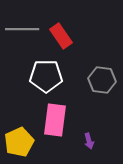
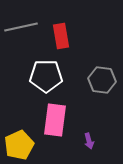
gray line: moved 1 px left, 2 px up; rotated 12 degrees counterclockwise
red rectangle: rotated 25 degrees clockwise
yellow pentagon: moved 3 px down
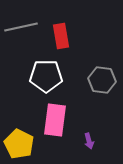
yellow pentagon: moved 1 px up; rotated 20 degrees counterclockwise
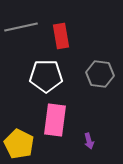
gray hexagon: moved 2 px left, 6 px up
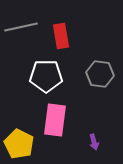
purple arrow: moved 5 px right, 1 px down
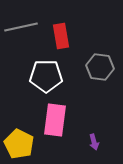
gray hexagon: moved 7 px up
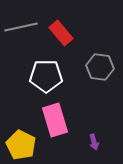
red rectangle: moved 3 px up; rotated 30 degrees counterclockwise
pink rectangle: rotated 24 degrees counterclockwise
yellow pentagon: moved 2 px right, 1 px down
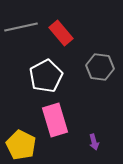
white pentagon: rotated 28 degrees counterclockwise
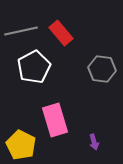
gray line: moved 4 px down
gray hexagon: moved 2 px right, 2 px down
white pentagon: moved 12 px left, 9 px up
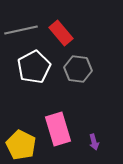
gray line: moved 1 px up
gray hexagon: moved 24 px left
pink rectangle: moved 3 px right, 9 px down
